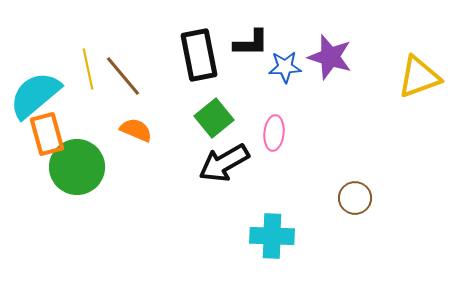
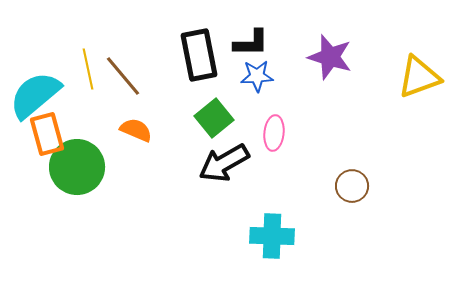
blue star: moved 28 px left, 9 px down
brown circle: moved 3 px left, 12 px up
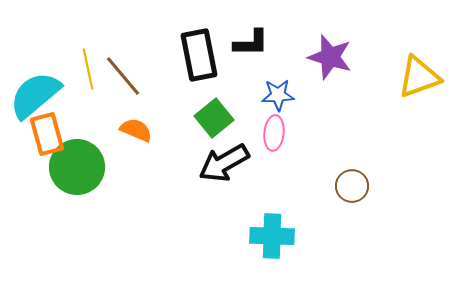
blue star: moved 21 px right, 19 px down
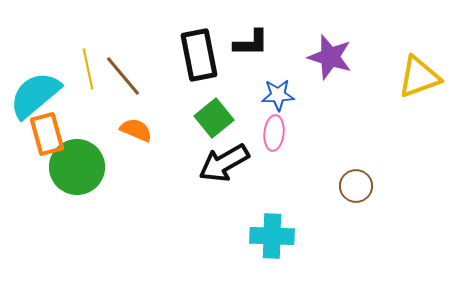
brown circle: moved 4 px right
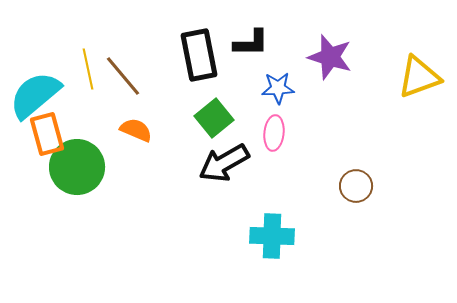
blue star: moved 7 px up
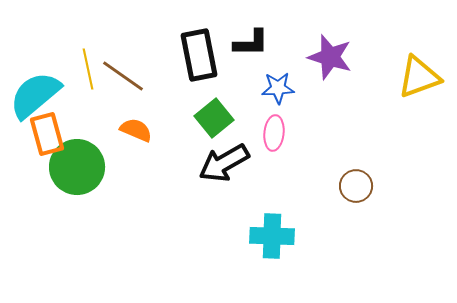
brown line: rotated 15 degrees counterclockwise
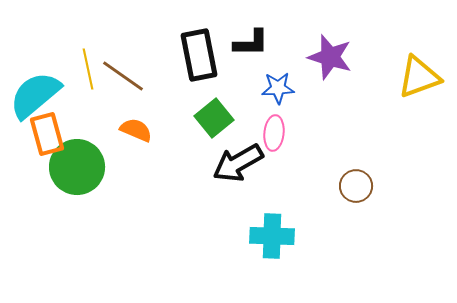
black arrow: moved 14 px right
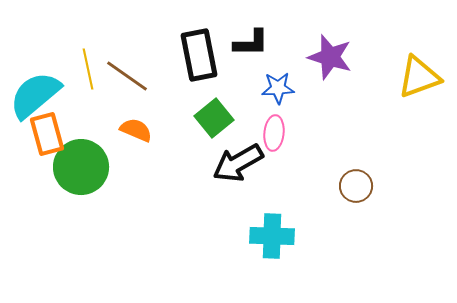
brown line: moved 4 px right
green circle: moved 4 px right
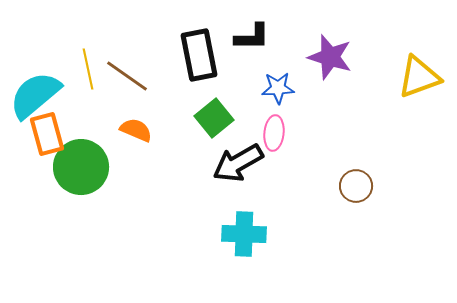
black L-shape: moved 1 px right, 6 px up
cyan cross: moved 28 px left, 2 px up
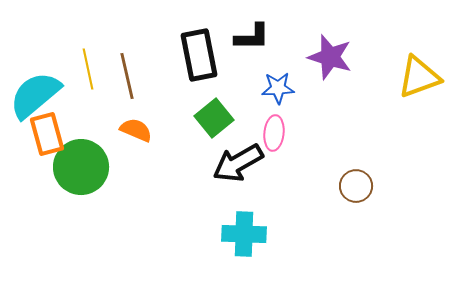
brown line: rotated 42 degrees clockwise
